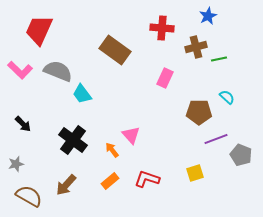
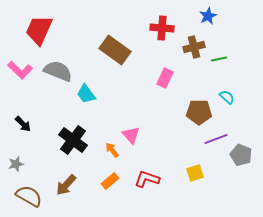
brown cross: moved 2 px left
cyan trapezoid: moved 4 px right
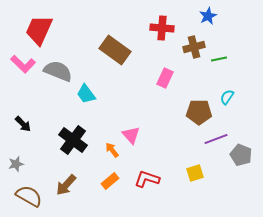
pink L-shape: moved 3 px right, 6 px up
cyan semicircle: rotated 98 degrees counterclockwise
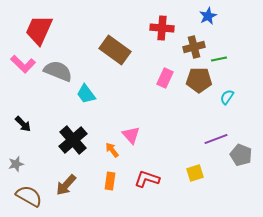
brown pentagon: moved 32 px up
black cross: rotated 12 degrees clockwise
orange rectangle: rotated 42 degrees counterclockwise
